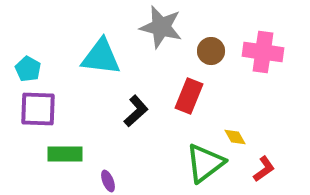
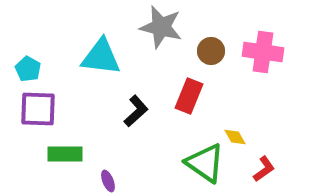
green triangle: rotated 48 degrees counterclockwise
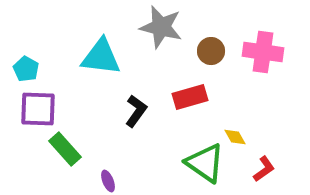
cyan pentagon: moved 2 px left
red rectangle: moved 1 px right, 1 px down; rotated 52 degrees clockwise
black L-shape: rotated 12 degrees counterclockwise
green rectangle: moved 5 px up; rotated 48 degrees clockwise
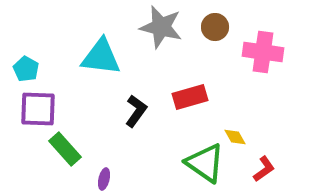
brown circle: moved 4 px right, 24 px up
purple ellipse: moved 4 px left, 2 px up; rotated 35 degrees clockwise
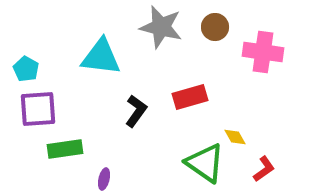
purple square: rotated 6 degrees counterclockwise
green rectangle: rotated 56 degrees counterclockwise
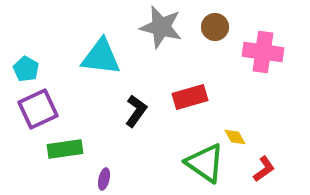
purple square: rotated 21 degrees counterclockwise
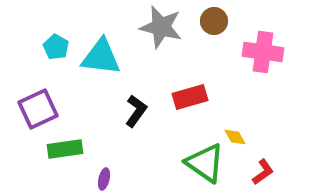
brown circle: moved 1 px left, 6 px up
cyan pentagon: moved 30 px right, 22 px up
red L-shape: moved 1 px left, 3 px down
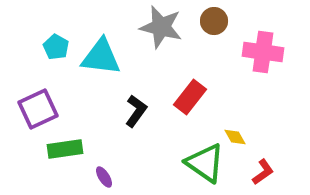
red rectangle: rotated 36 degrees counterclockwise
purple ellipse: moved 2 px up; rotated 45 degrees counterclockwise
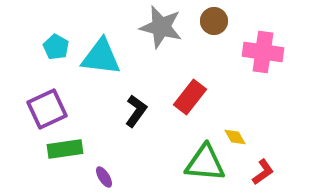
purple square: moved 9 px right
green triangle: rotated 30 degrees counterclockwise
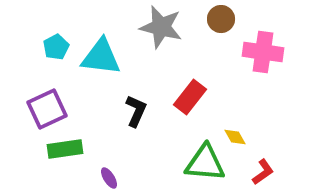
brown circle: moved 7 px right, 2 px up
cyan pentagon: rotated 15 degrees clockwise
black L-shape: rotated 12 degrees counterclockwise
purple ellipse: moved 5 px right, 1 px down
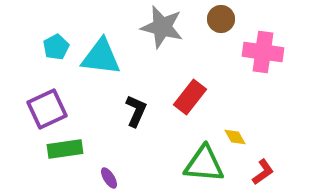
gray star: moved 1 px right
green triangle: moved 1 px left, 1 px down
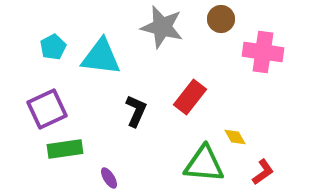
cyan pentagon: moved 3 px left
